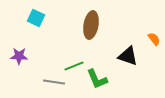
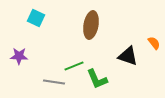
orange semicircle: moved 4 px down
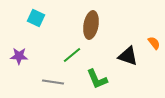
green line: moved 2 px left, 11 px up; rotated 18 degrees counterclockwise
gray line: moved 1 px left
